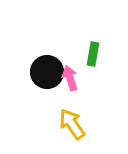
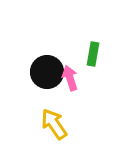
yellow arrow: moved 18 px left
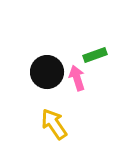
green rectangle: moved 2 px right, 1 px down; rotated 60 degrees clockwise
pink arrow: moved 7 px right
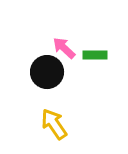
green rectangle: rotated 20 degrees clockwise
pink arrow: moved 13 px left, 30 px up; rotated 30 degrees counterclockwise
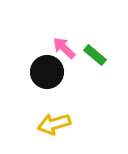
green rectangle: rotated 40 degrees clockwise
yellow arrow: rotated 72 degrees counterclockwise
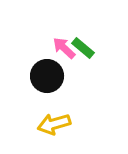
green rectangle: moved 12 px left, 7 px up
black circle: moved 4 px down
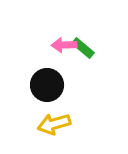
pink arrow: moved 3 px up; rotated 45 degrees counterclockwise
black circle: moved 9 px down
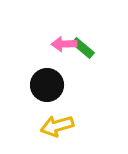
pink arrow: moved 1 px up
yellow arrow: moved 3 px right, 2 px down
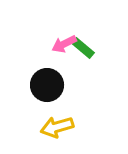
pink arrow: rotated 25 degrees counterclockwise
yellow arrow: moved 1 px down
